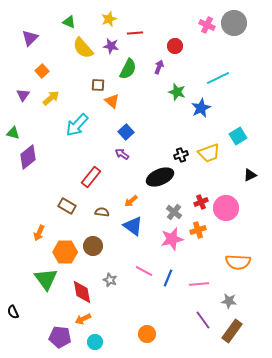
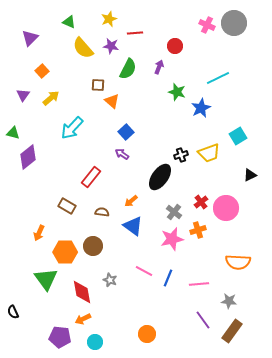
cyan arrow at (77, 125): moved 5 px left, 3 px down
black ellipse at (160, 177): rotated 32 degrees counterclockwise
red cross at (201, 202): rotated 16 degrees counterclockwise
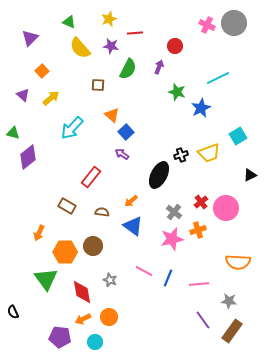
yellow semicircle at (83, 48): moved 3 px left
purple triangle at (23, 95): rotated 24 degrees counterclockwise
orange triangle at (112, 101): moved 14 px down
black ellipse at (160, 177): moved 1 px left, 2 px up; rotated 8 degrees counterclockwise
orange circle at (147, 334): moved 38 px left, 17 px up
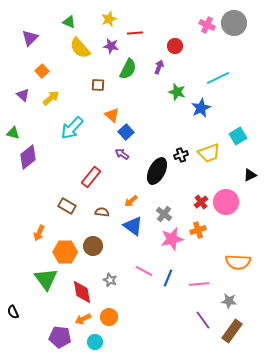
black ellipse at (159, 175): moved 2 px left, 4 px up
pink circle at (226, 208): moved 6 px up
gray cross at (174, 212): moved 10 px left, 2 px down
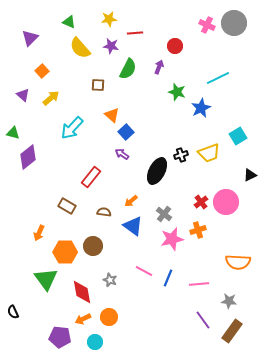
yellow star at (109, 19): rotated 14 degrees clockwise
brown semicircle at (102, 212): moved 2 px right
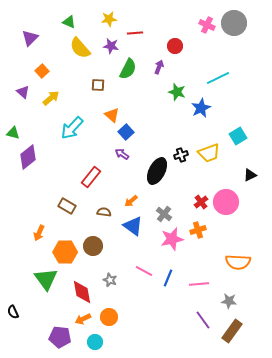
purple triangle at (23, 95): moved 3 px up
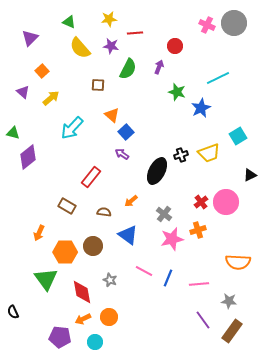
blue triangle at (133, 226): moved 5 px left, 9 px down
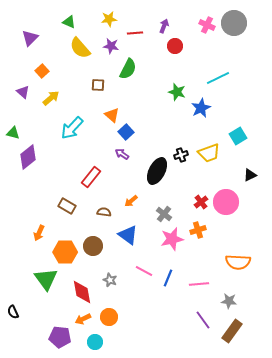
purple arrow at (159, 67): moved 5 px right, 41 px up
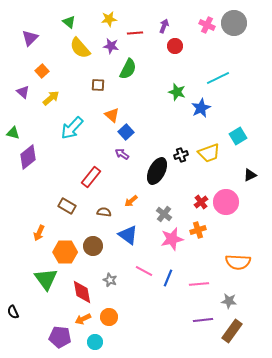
green triangle at (69, 22): rotated 16 degrees clockwise
purple line at (203, 320): rotated 60 degrees counterclockwise
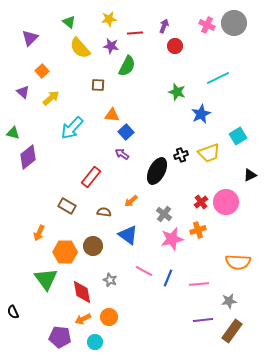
green semicircle at (128, 69): moved 1 px left, 3 px up
blue star at (201, 108): moved 6 px down
orange triangle at (112, 115): rotated 35 degrees counterclockwise
gray star at (229, 301): rotated 14 degrees counterclockwise
